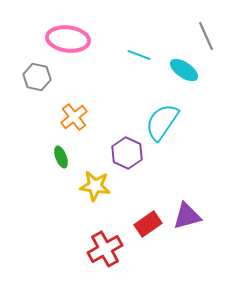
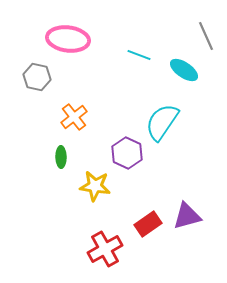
green ellipse: rotated 20 degrees clockwise
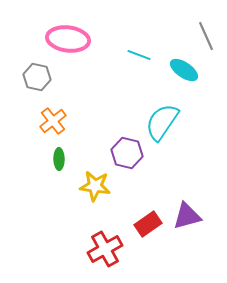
orange cross: moved 21 px left, 4 px down
purple hexagon: rotated 12 degrees counterclockwise
green ellipse: moved 2 px left, 2 px down
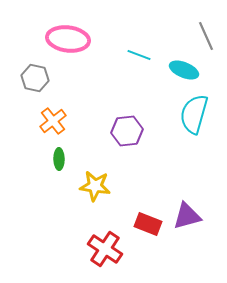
cyan ellipse: rotated 12 degrees counterclockwise
gray hexagon: moved 2 px left, 1 px down
cyan semicircle: moved 32 px right, 8 px up; rotated 18 degrees counterclockwise
purple hexagon: moved 22 px up; rotated 20 degrees counterclockwise
red rectangle: rotated 56 degrees clockwise
red cross: rotated 28 degrees counterclockwise
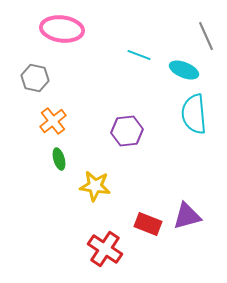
pink ellipse: moved 6 px left, 10 px up
cyan semicircle: rotated 21 degrees counterclockwise
green ellipse: rotated 15 degrees counterclockwise
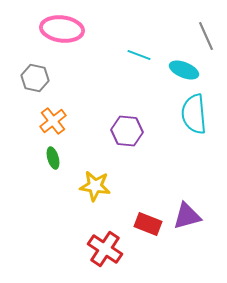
purple hexagon: rotated 12 degrees clockwise
green ellipse: moved 6 px left, 1 px up
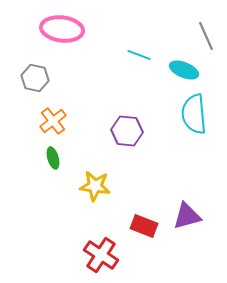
red rectangle: moved 4 px left, 2 px down
red cross: moved 4 px left, 6 px down
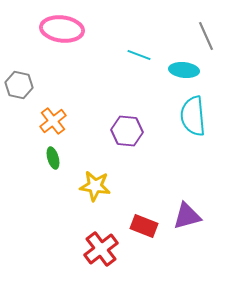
cyan ellipse: rotated 16 degrees counterclockwise
gray hexagon: moved 16 px left, 7 px down
cyan semicircle: moved 1 px left, 2 px down
red cross: moved 6 px up; rotated 20 degrees clockwise
